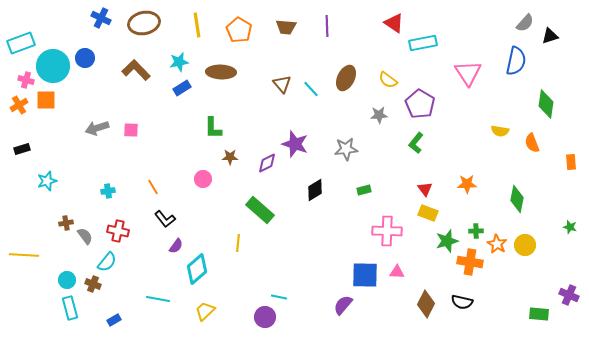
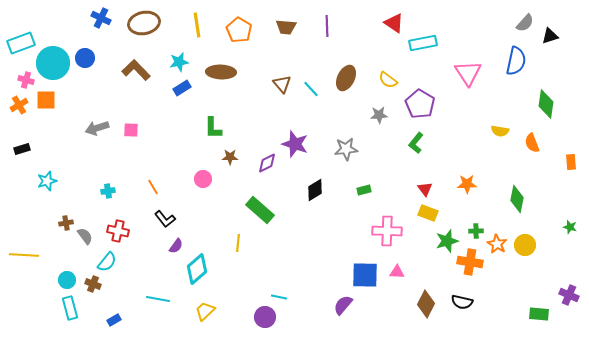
cyan circle at (53, 66): moved 3 px up
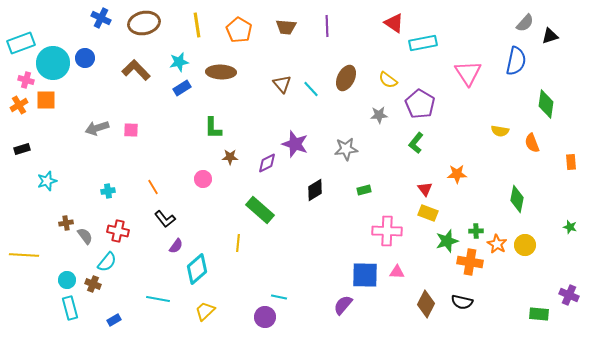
orange star at (467, 184): moved 10 px left, 10 px up
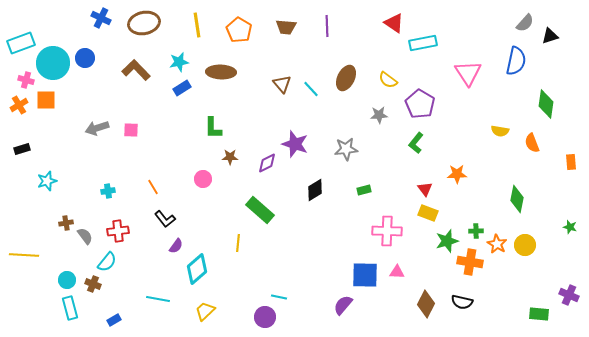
red cross at (118, 231): rotated 20 degrees counterclockwise
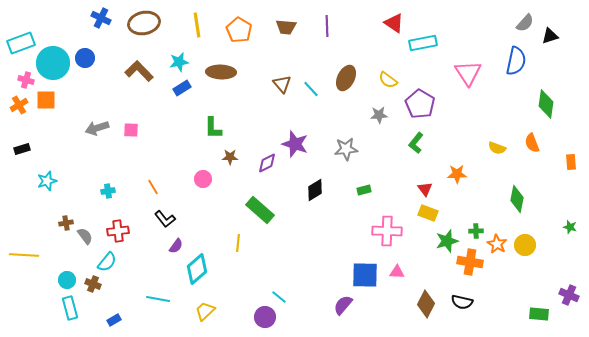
brown L-shape at (136, 70): moved 3 px right, 1 px down
yellow semicircle at (500, 131): moved 3 px left, 17 px down; rotated 12 degrees clockwise
cyan line at (279, 297): rotated 28 degrees clockwise
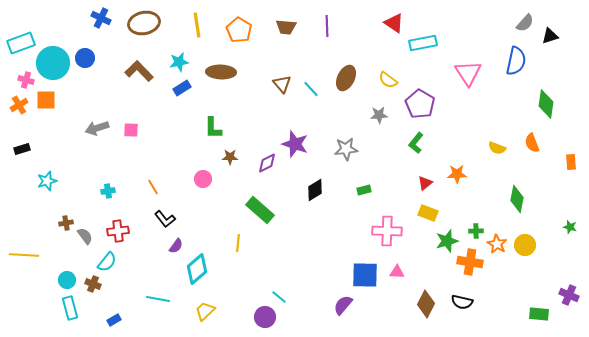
red triangle at (425, 189): moved 6 px up; rotated 28 degrees clockwise
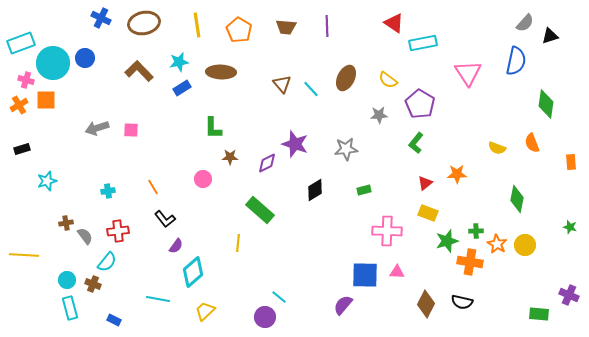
cyan diamond at (197, 269): moved 4 px left, 3 px down
blue rectangle at (114, 320): rotated 56 degrees clockwise
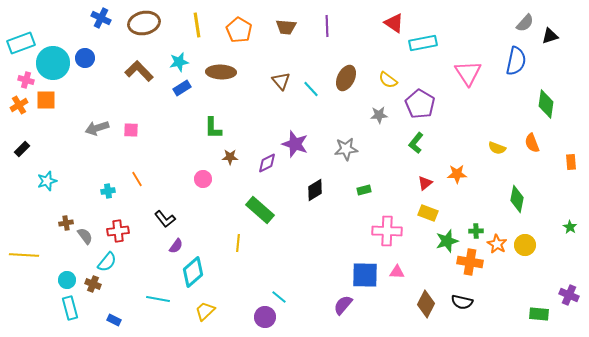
brown triangle at (282, 84): moved 1 px left, 3 px up
black rectangle at (22, 149): rotated 28 degrees counterclockwise
orange line at (153, 187): moved 16 px left, 8 px up
green star at (570, 227): rotated 16 degrees clockwise
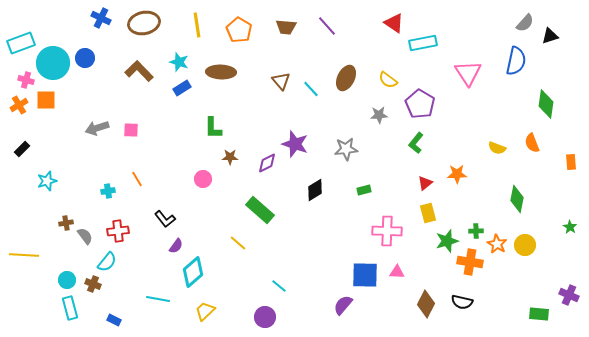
purple line at (327, 26): rotated 40 degrees counterclockwise
cyan star at (179, 62): rotated 30 degrees clockwise
yellow rectangle at (428, 213): rotated 54 degrees clockwise
yellow line at (238, 243): rotated 54 degrees counterclockwise
cyan line at (279, 297): moved 11 px up
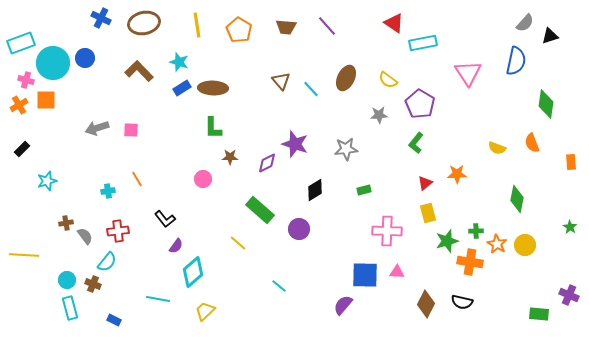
brown ellipse at (221, 72): moved 8 px left, 16 px down
purple circle at (265, 317): moved 34 px right, 88 px up
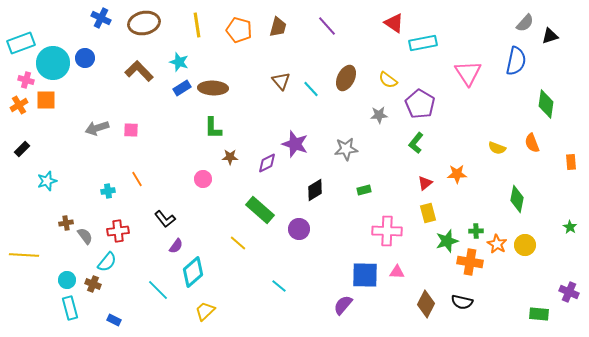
brown trapezoid at (286, 27): moved 8 px left; rotated 80 degrees counterclockwise
orange pentagon at (239, 30): rotated 15 degrees counterclockwise
purple cross at (569, 295): moved 3 px up
cyan line at (158, 299): moved 9 px up; rotated 35 degrees clockwise
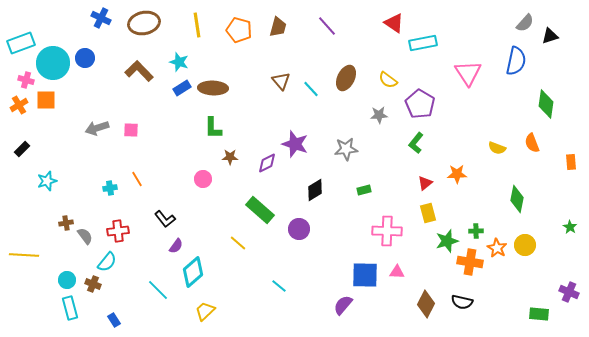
cyan cross at (108, 191): moved 2 px right, 3 px up
orange star at (497, 244): moved 4 px down
blue rectangle at (114, 320): rotated 32 degrees clockwise
